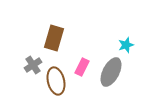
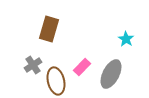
brown rectangle: moved 5 px left, 9 px up
cyan star: moved 6 px up; rotated 21 degrees counterclockwise
pink rectangle: rotated 18 degrees clockwise
gray ellipse: moved 2 px down
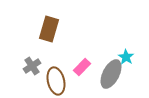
cyan star: moved 18 px down
gray cross: moved 1 px left, 1 px down
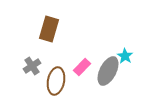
cyan star: moved 1 px left, 1 px up
gray ellipse: moved 3 px left, 3 px up
brown ellipse: rotated 24 degrees clockwise
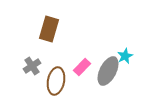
cyan star: rotated 14 degrees clockwise
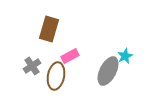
pink rectangle: moved 12 px left, 11 px up; rotated 18 degrees clockwise
brown ellipse: moved 5 px up
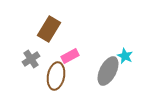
brown rectangle: rotated 15 degrees clockwise
cyan star: rotated 21 degrees counterclockwise
gray cross: moved 1 px left, 7 px up
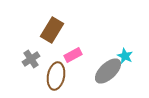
brown rectangle: moved 3 px right, 1 px down
pink rectangle: moved 3 px right, 1 px up
gray ellipse: rotated 20 degrees clockwise
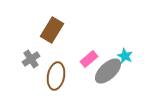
pink rectangle: moved 16 px right, 4 px down; rotated 12 degrees counterclockwise
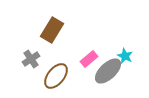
brown ellipse: rotated 28 degrees clockwise
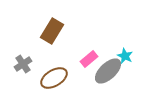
brown rectangle: moved 1 px down
gray cross: moved 8 px left, 5 px down
brown ellipse: moved 2 px left, 2 px down; rotated 20 degrees clockwise
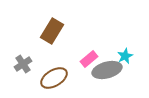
cyan star: rotated 21 degrees clockwise
gray ellipse: moved 1 px left, 1 px up; rotated 28 degrees clockwise
